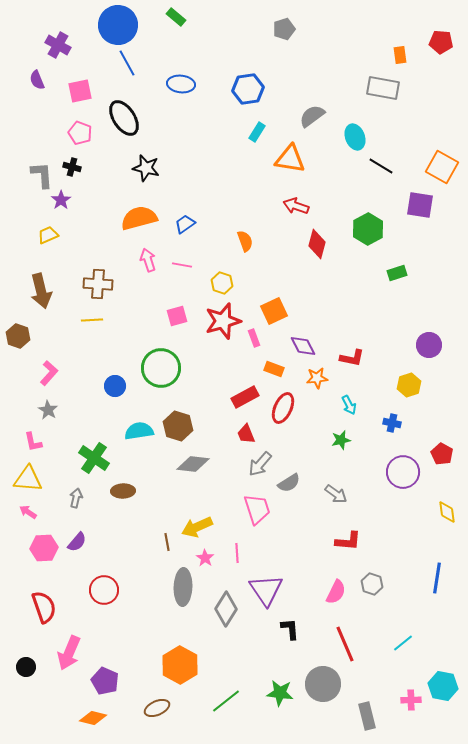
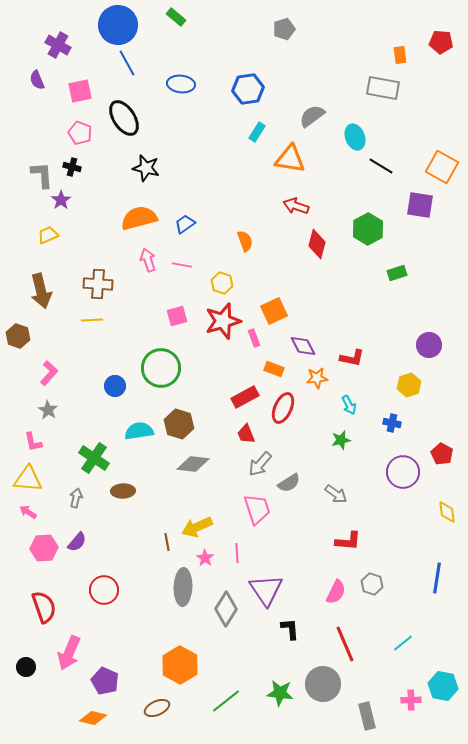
brown hexagon at (178, 426): moved 1 px right, 2 px up
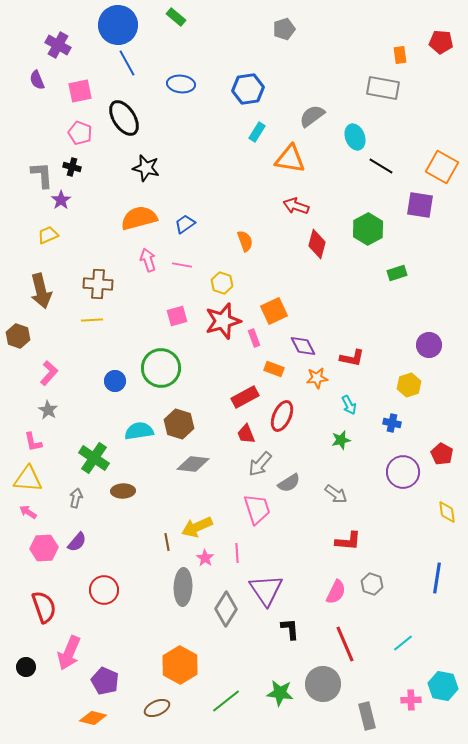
blue circle at (115, 386): moved 5 px up
red ellipse at (283, 408): moved 1 px left, 8 px down
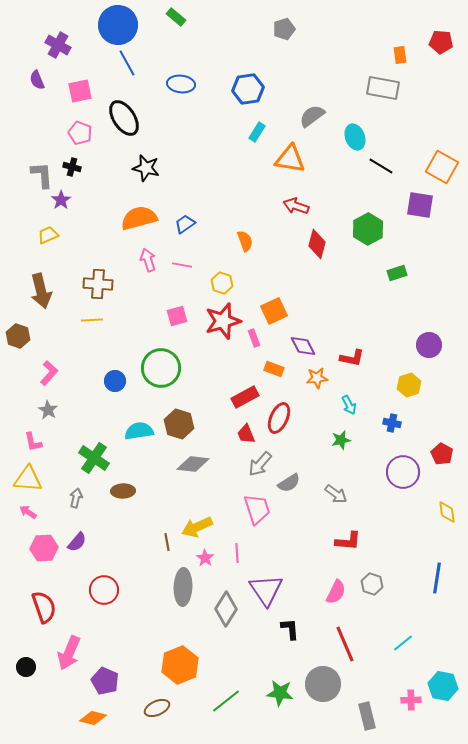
red ellipse at (282, 416): moved 3 px left, 2 px down
orange hexagon at (180, 665): rotated 9 degrees clockwise
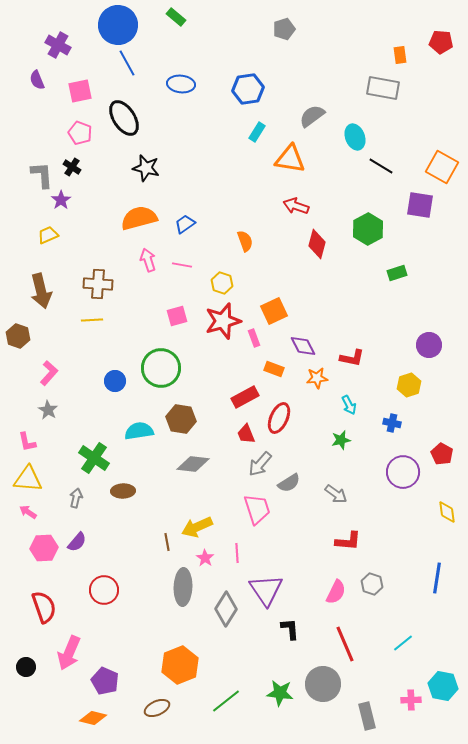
black cross at (72, 167): rotated 18 degrees clockwise
brown hexagon at (179, 424): moved 2 px right, 5 px up; rotated 8 degrees counterclockwise
pink L-shape at (33, 442): moved 6 px left
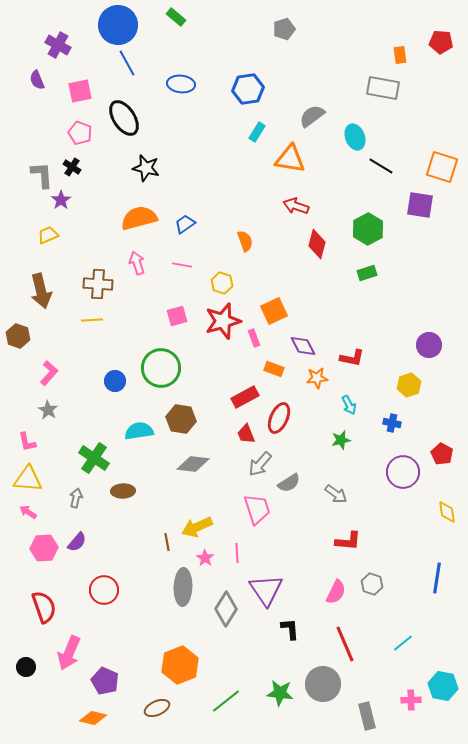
orange square at (442, 167): rotated 12 degrees counterclockwise
pink arrow at (148, 260): moved 11 px left, 3 px down
green rectangle at (397, 273): moved 30 px left
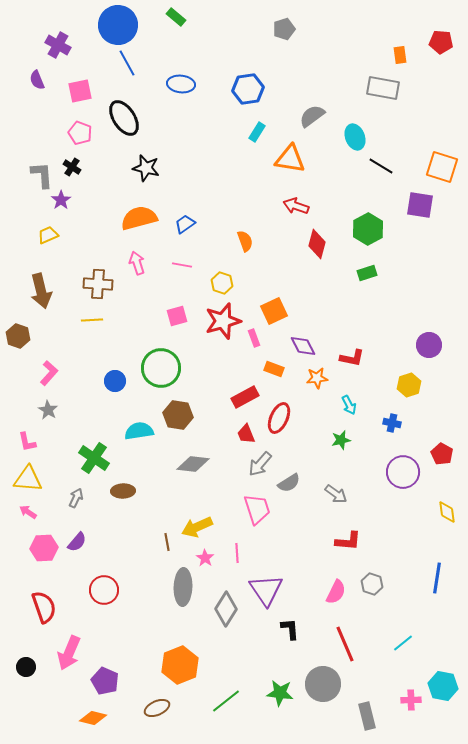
brown hexagon at (181, 419): moved 3 px left, 4 px up
gray arrow at (76, 498): rotated 12 degrees clockwise
